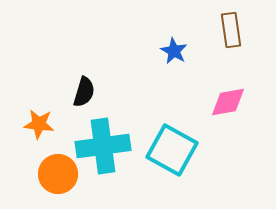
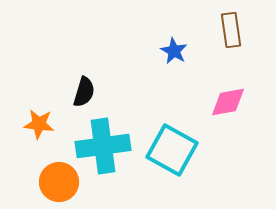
orange circle: moved 1 px right, 8 px down
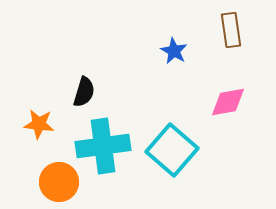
cyan square: rotated 12 degrees clockwise
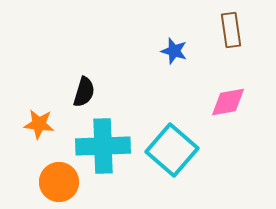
blue star: rotated 12 degrees counterclockwise
cyan cross: rotated 6 degrees clockwise
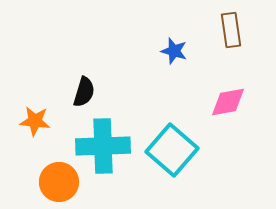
orange star: moved 4 px left, 3 px up
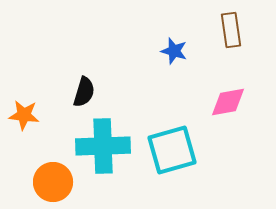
orange star: moved 11 px left, 6 px up
cyan square: rotated 33 degrees clockwise
orange circle: moved 6 px left
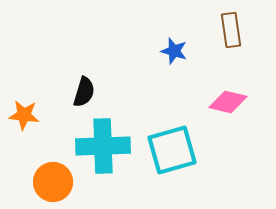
pink diamond: rotated 24 degrees clockwise
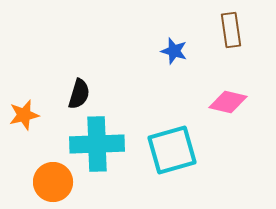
black semicircle: moved 5 px left, 2 px down
orange star: rotated 20 degrees counterclockwise
cyan cross: moved 6 px left, 2 px up
